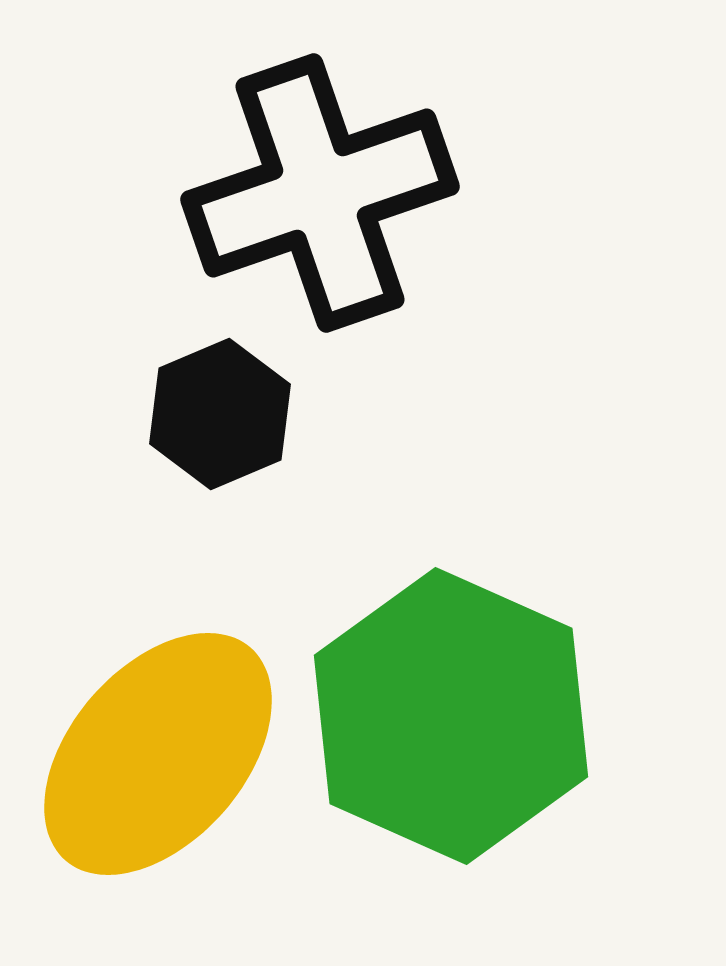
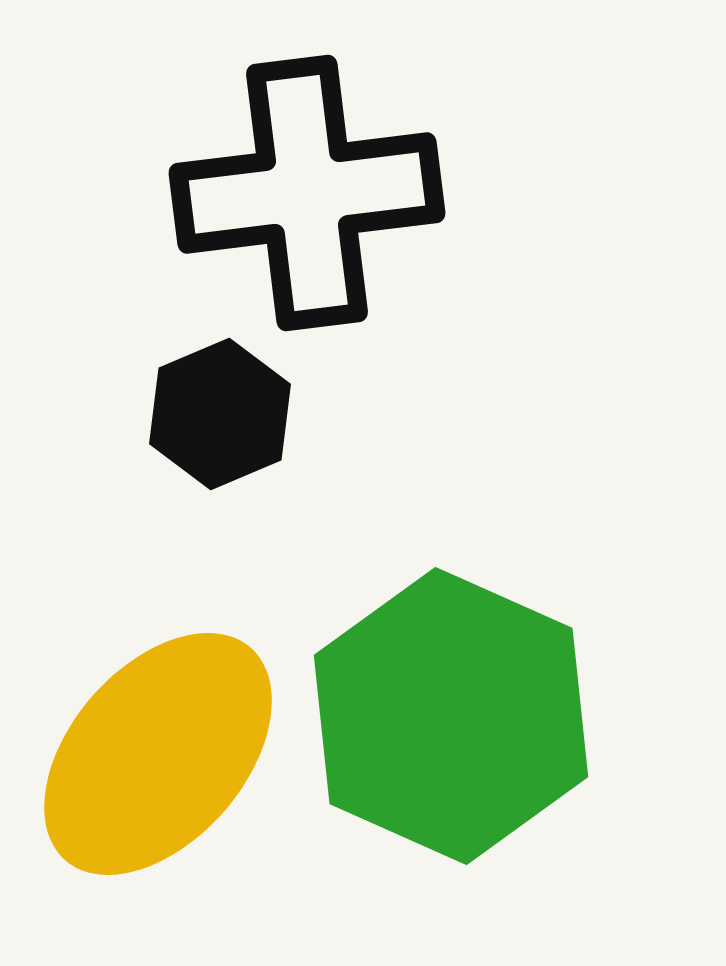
black cross: moved 13 px left; rotated 12 degrees clockwise
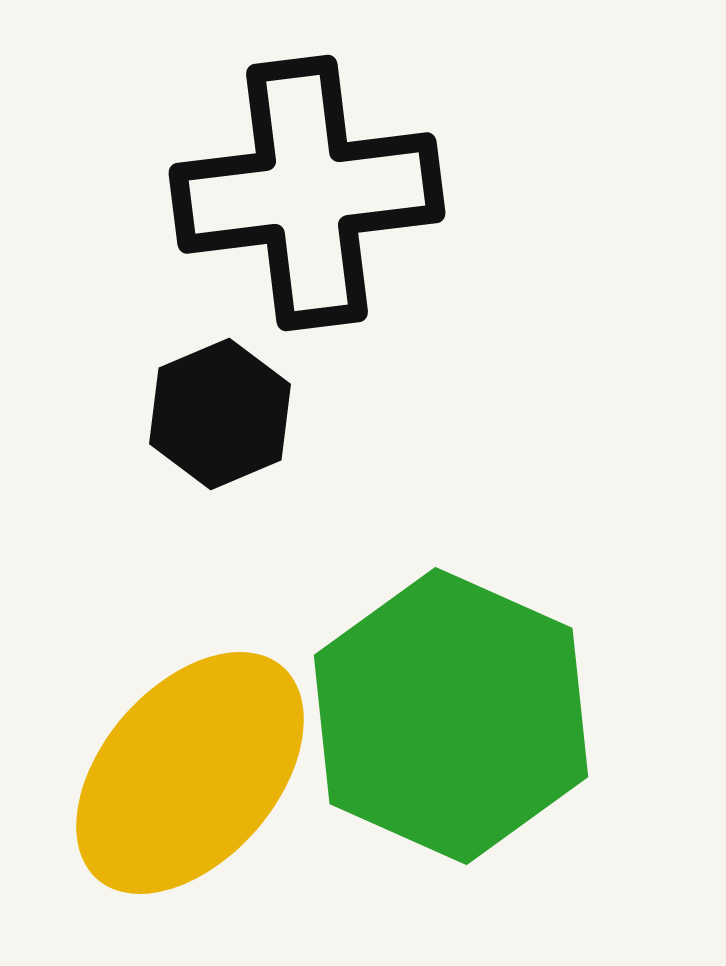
yellow ellipse: moved 32 px right, 19 px down
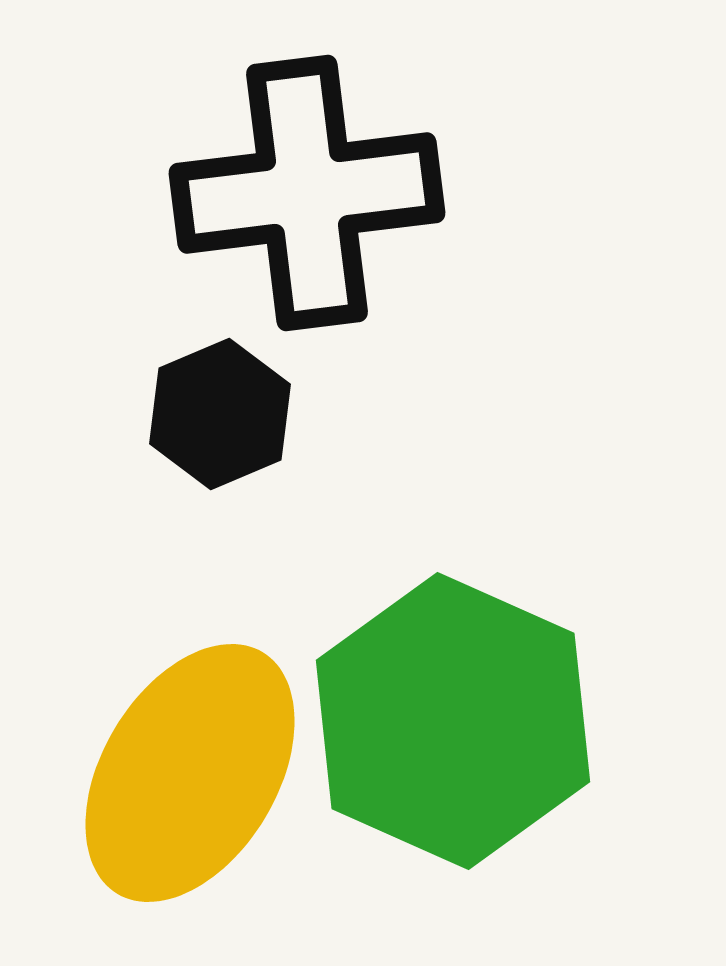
green hexagon: moved 2 px right, 5 px down
yellow ellipse: rotated 10 degrees counterclockwise
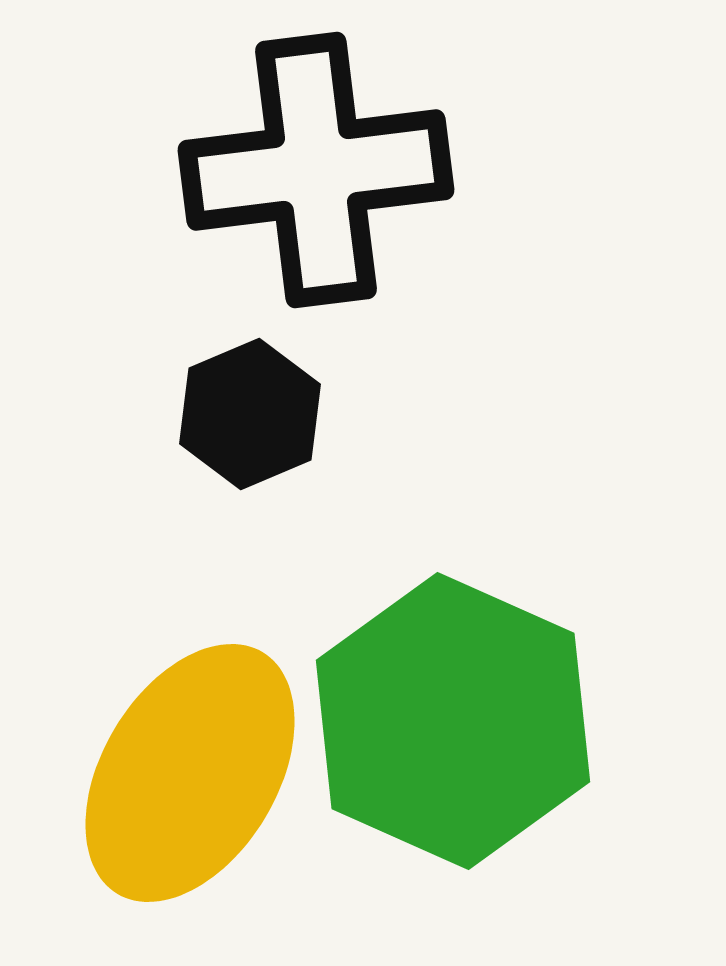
black cross: moved 9 px right, 23 px up
black hexagon: moved 30 px right
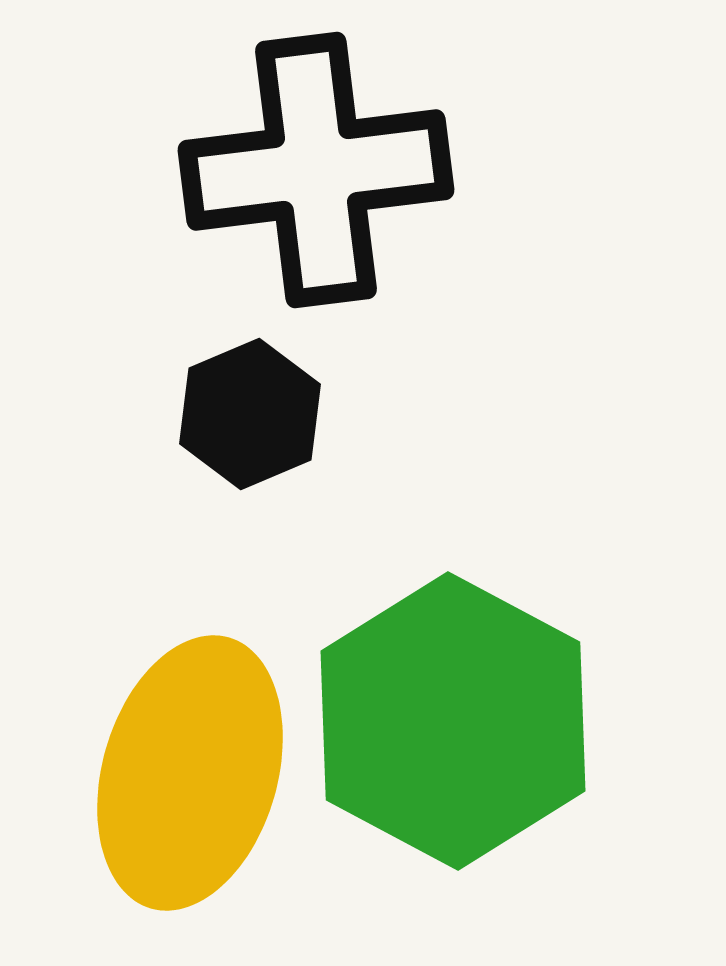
green hexagon: rotated 4 degrees clockwise
yellow ellipse: rotated 15 degrees counterclockwise
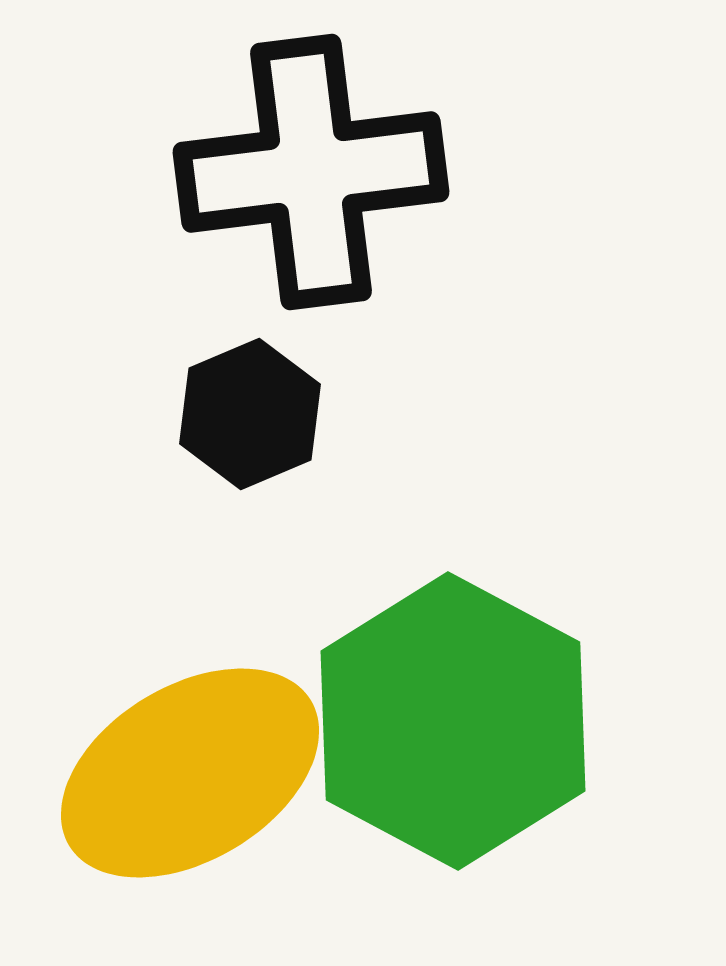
black cross: moved 5 px left, 2 px down
yellow ellipse: rotated 43 degrees clockwise
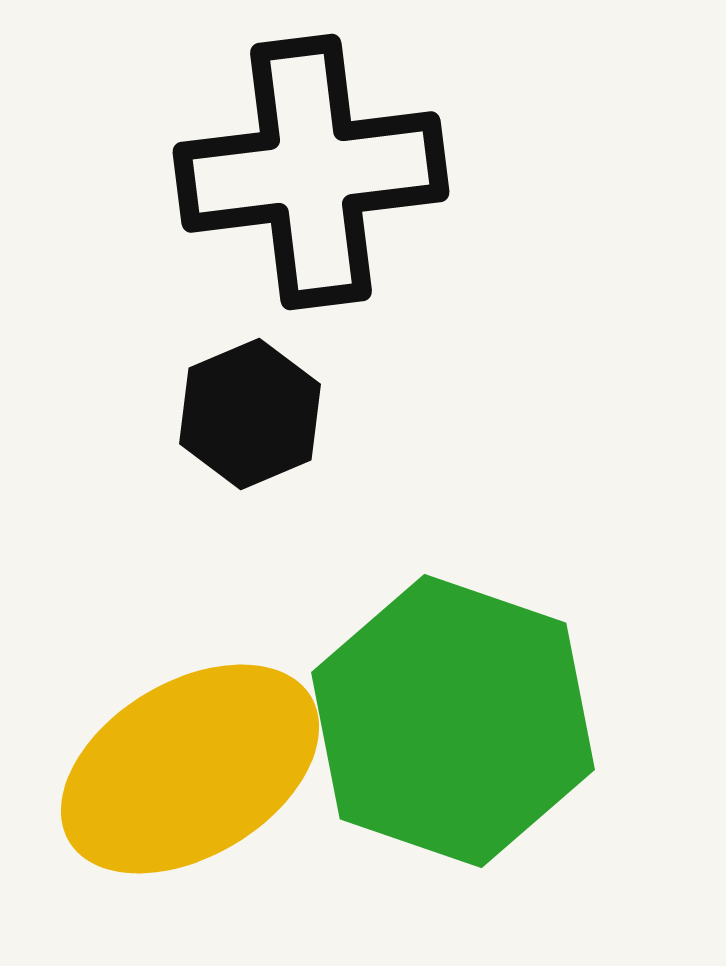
green hexagon: rotated 9 degrees counterclockwise
yellow ellipse: moved 4 px up
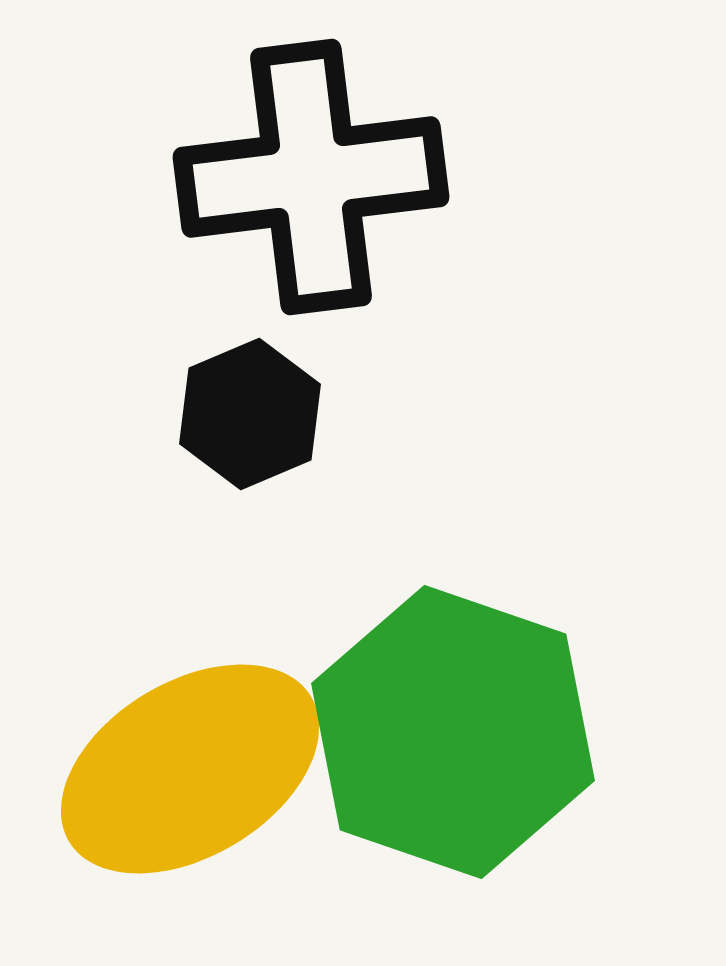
black cross: moved 5 px down
green hexagon: moved 11 px down
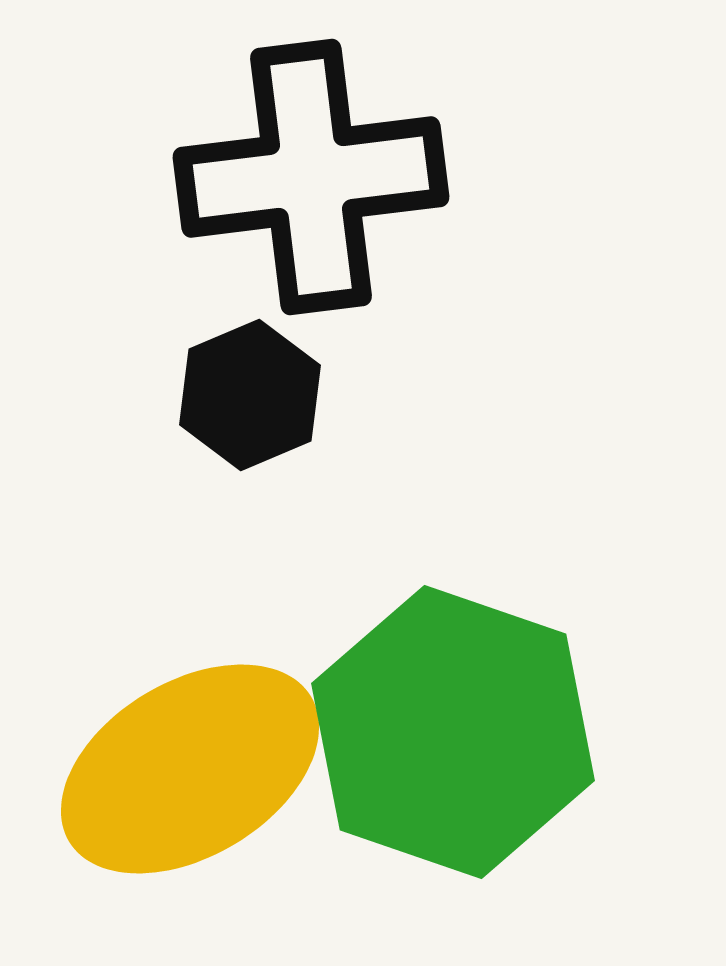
black hexagon: moved 19 px up
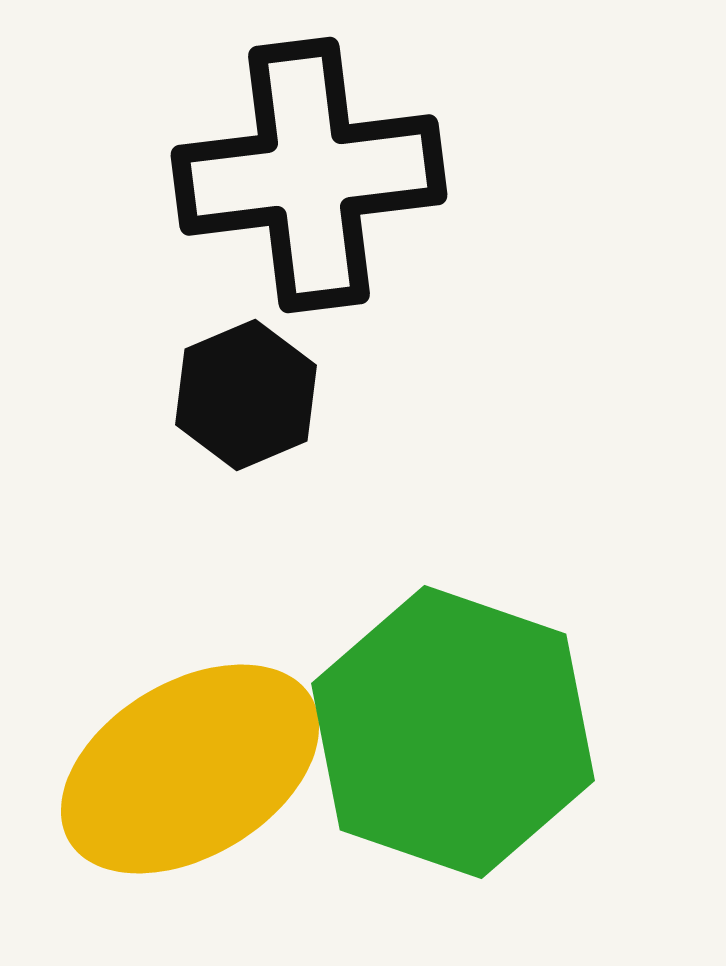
black cross: moved 2 px left, 2 px up
black hexagon: moved 4 px left
